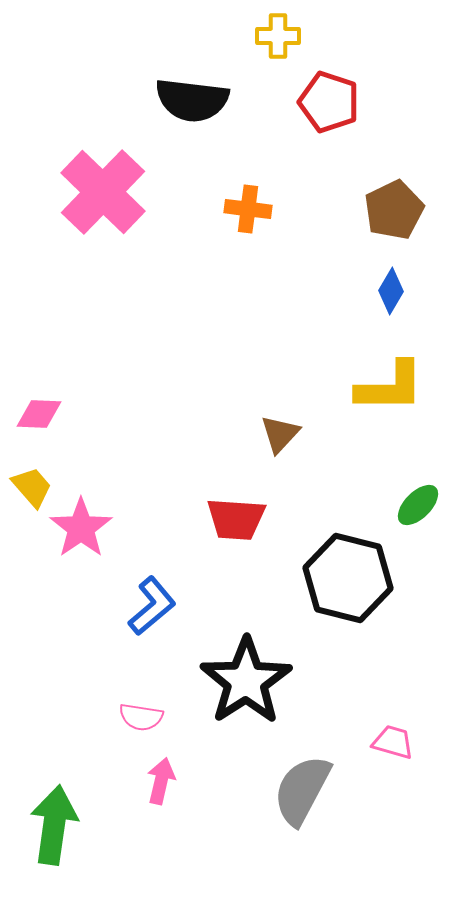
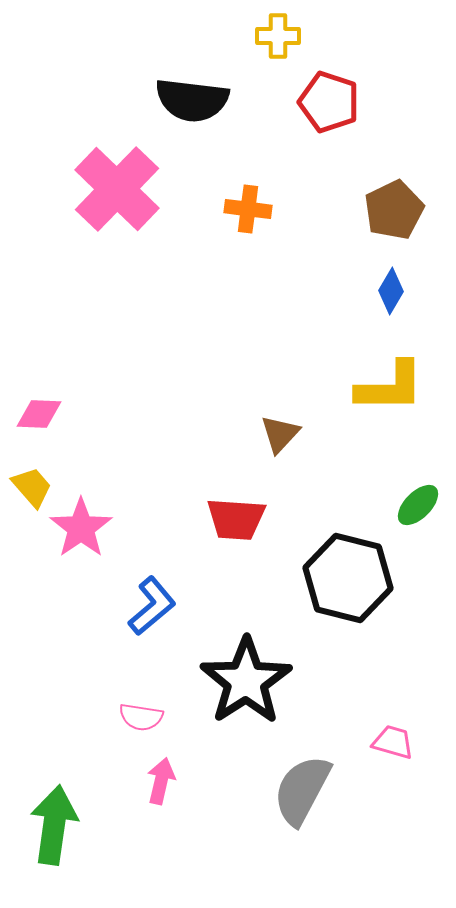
pink cross: moved 14 px right, 3 px up
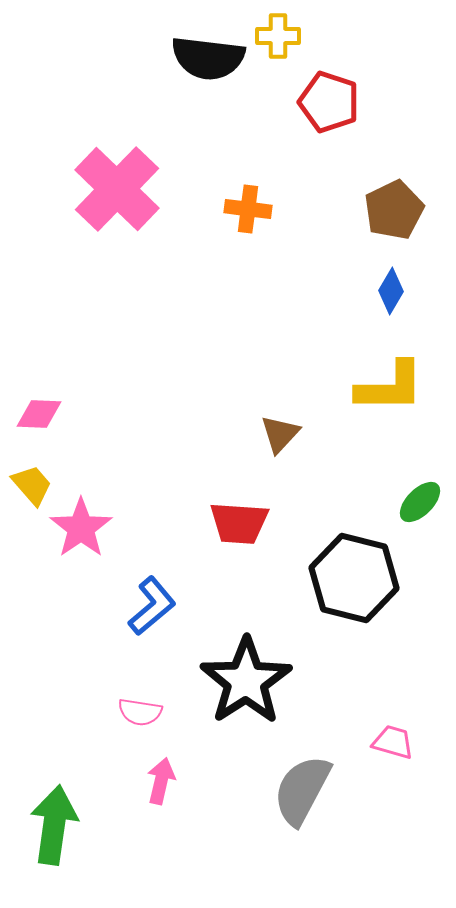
black semicircle: moved 16 px right, 42 px up
yellow trapezoid: moved 2 px up
green ellipse: moved 2 px right, 3 px up
red trapezoid: moved 3 px right, 4 px down
black hexagon: moved 6 px right
pink semicircle: moved 1 px left, 5 px up
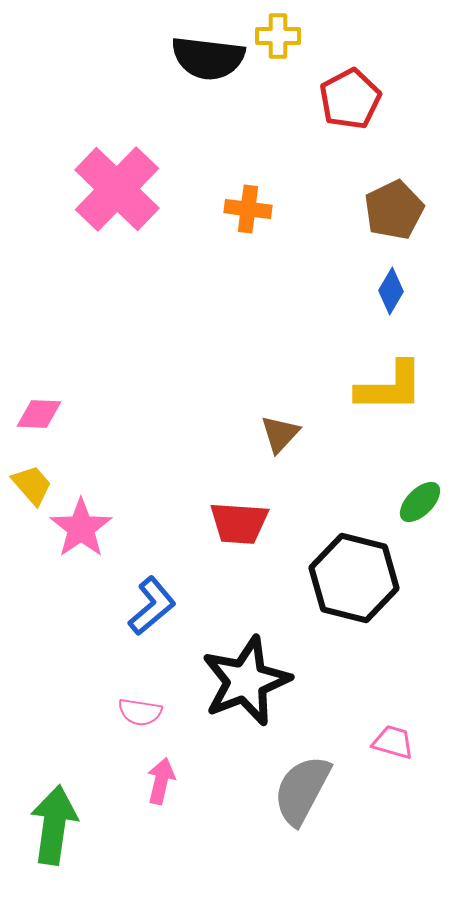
red pentagon: moved 21 px right, 3 px up; rotated 26 degrees clockwise
black star: rotated 12 degrees clockwise
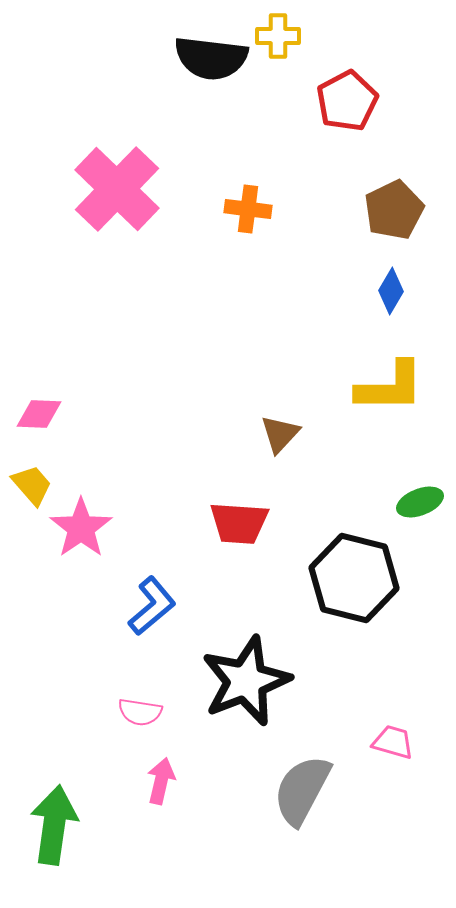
black semicircle: moved 3 px right
red pentagon: moved 3 px left, 2 px down
green ellipse: rotated 24 degrees clockwise
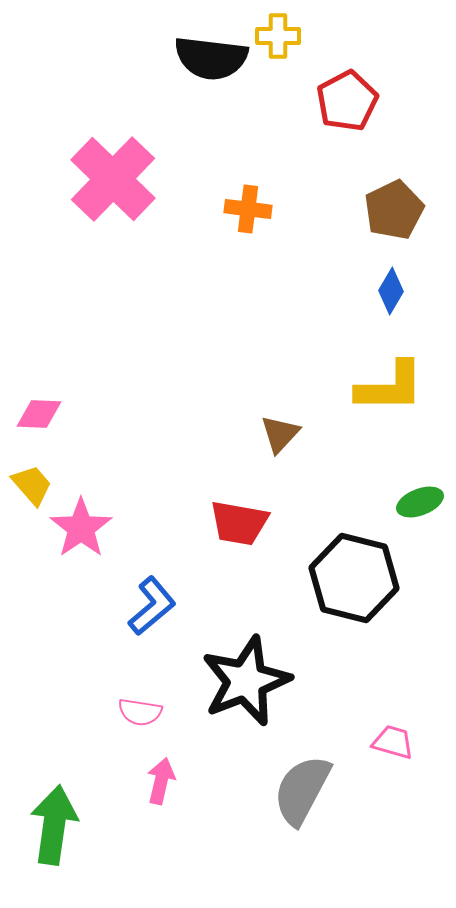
pink cross: moved 4 px left, 10 px up
red trapezoid: rotated 6 degrees clockwise
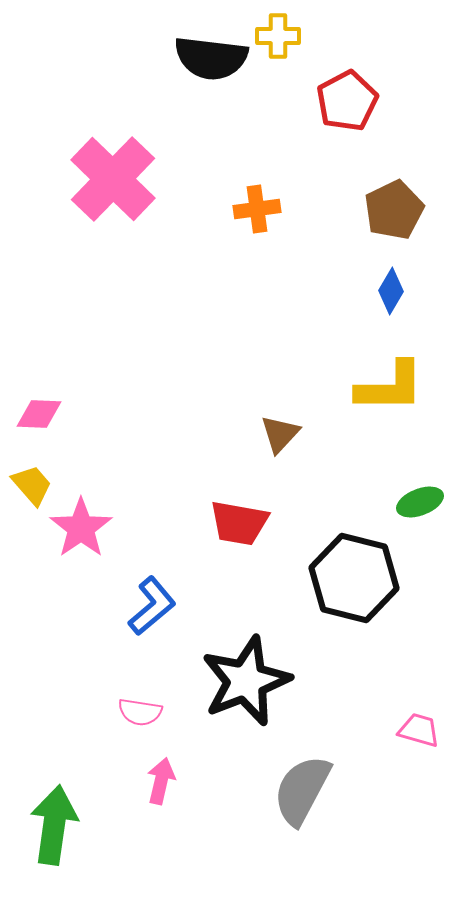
orange cross: moved 9 px right; rotated 15 degrees counterclockwise
pink trapezoid: moved 26 px right, 12 px up
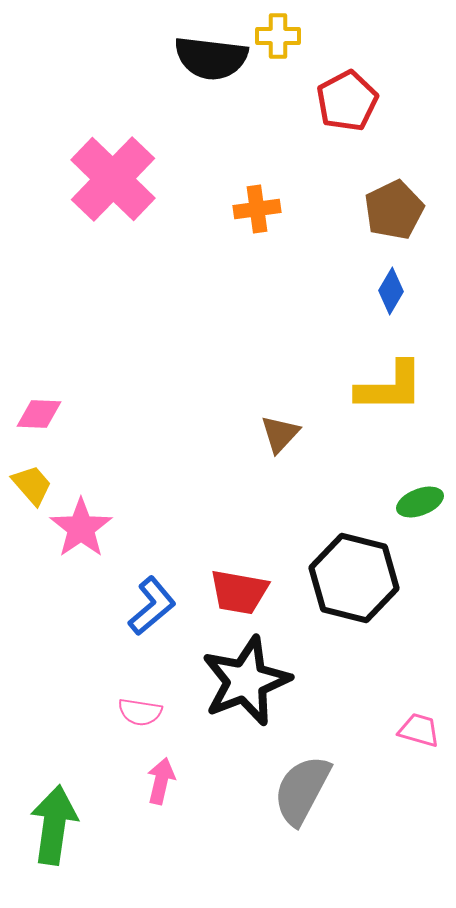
red trapezoid: moved 69 px down
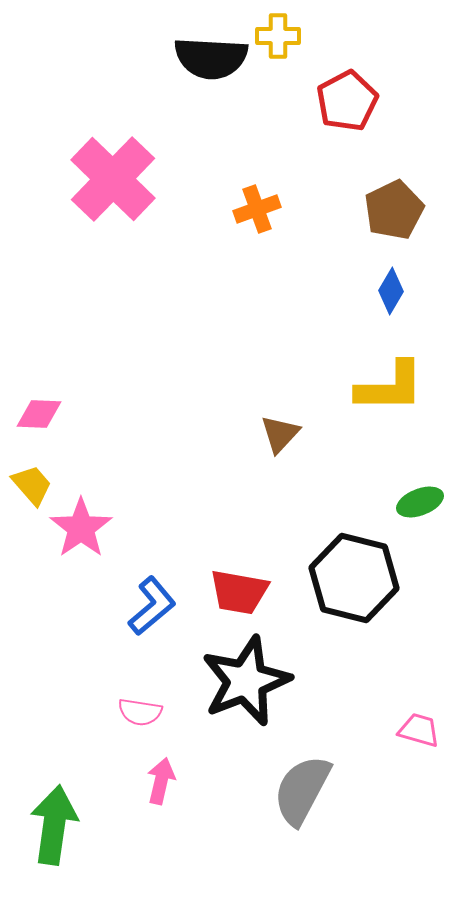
black semicircle: rotated 4 degrees counterclockwise
orange cross: rotated 12 degrees counterclockwise
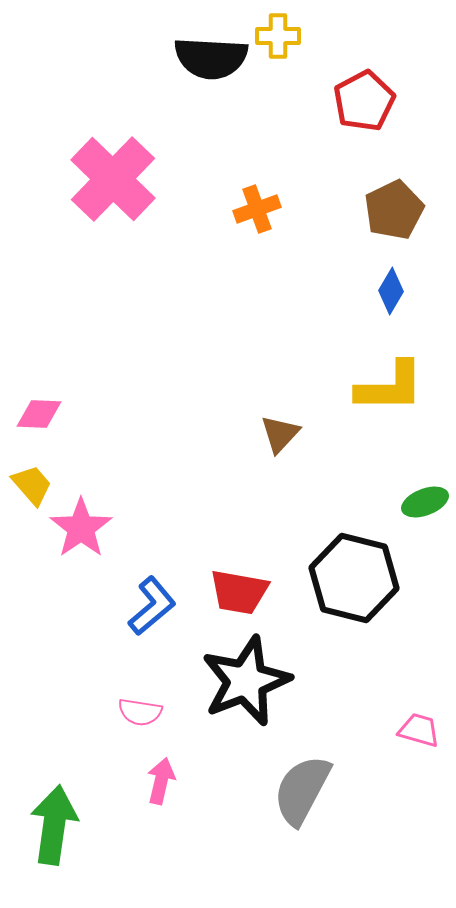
red pentagon: moved 17 px right
green ellipse: moved 5 px right
